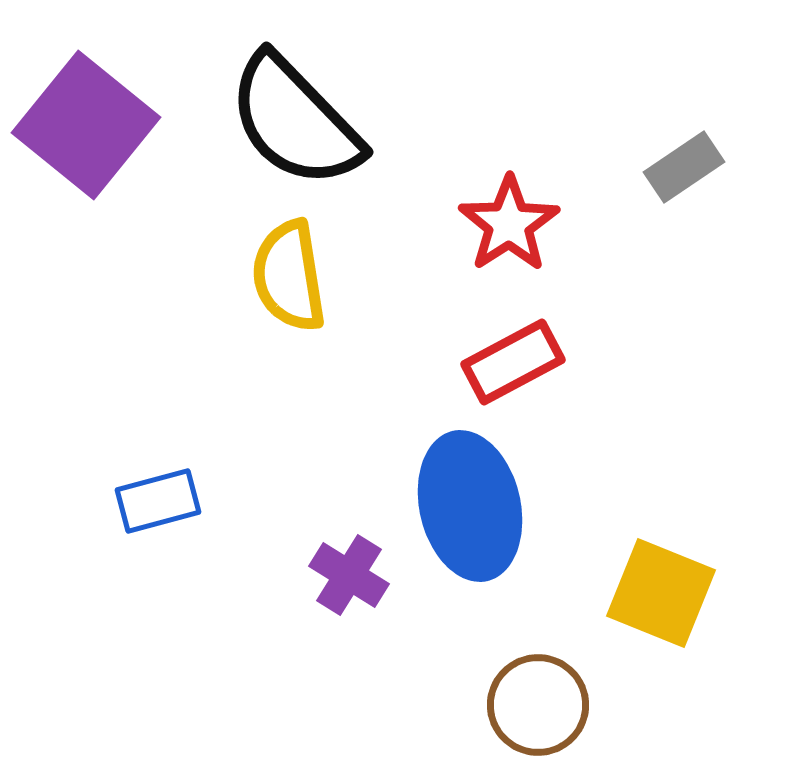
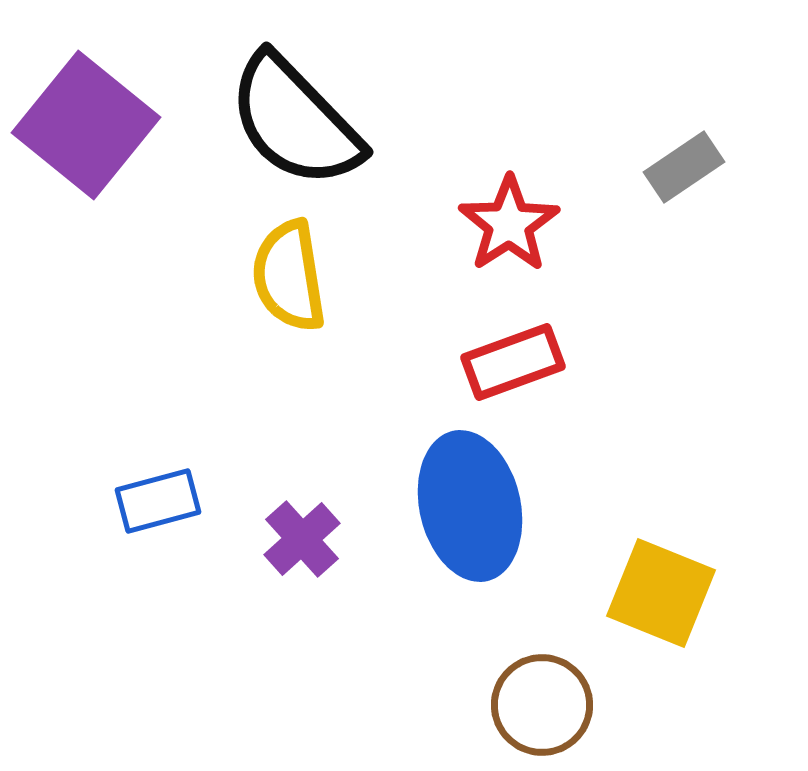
red rectangle: rotated 8 degrees clockwise
purple cross: moved 47 px left, 36 px up; rotated 16 degrees clockwise
brown circle: moved 4 px right
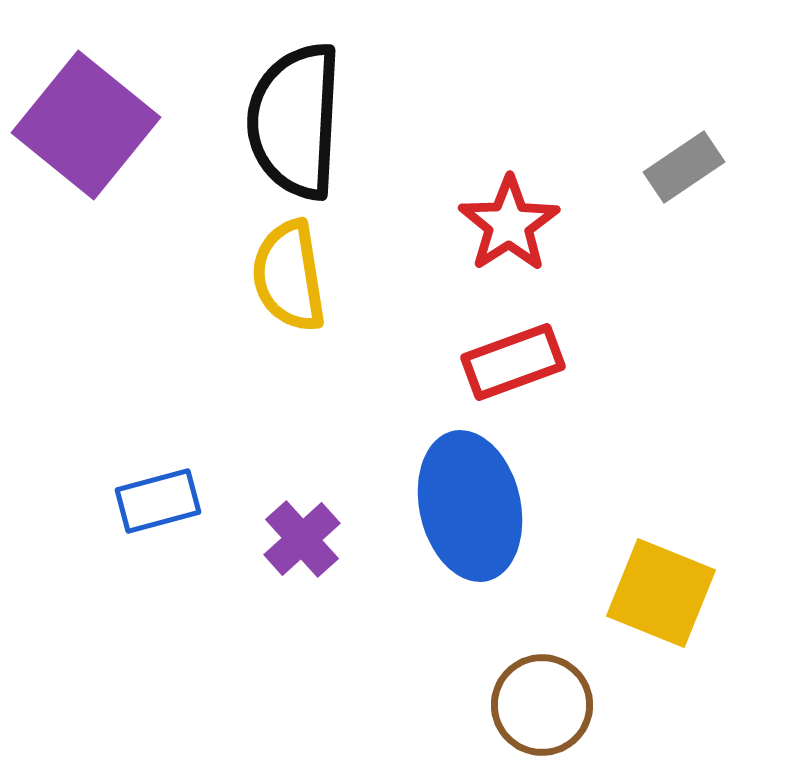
black semicircle: rotated 47 degrees clockwise
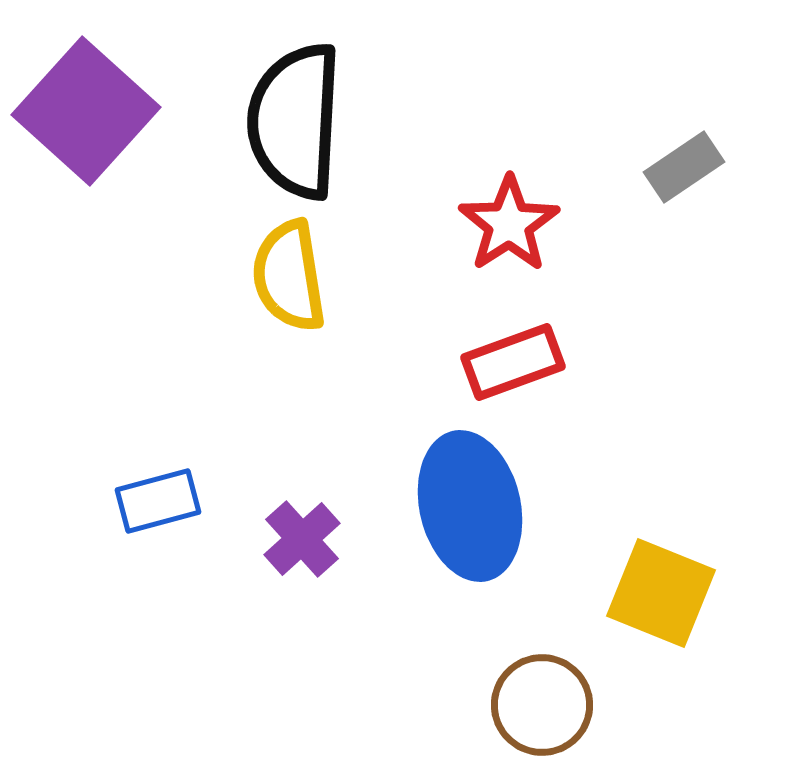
purple square: moved 14 px up; rotated 3 degrees clockwise
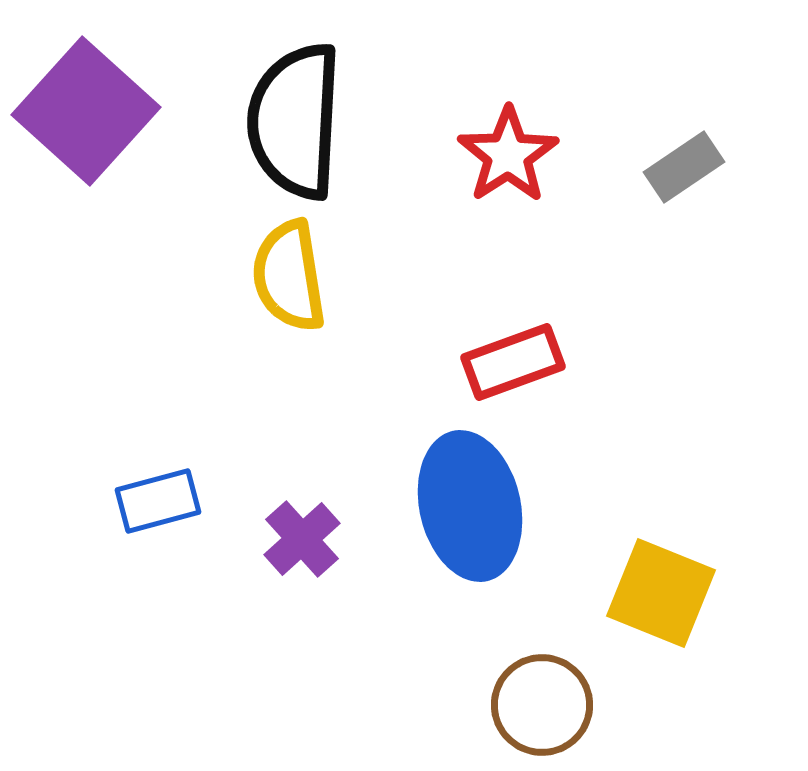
red star: moved 1 px left, 69 px up
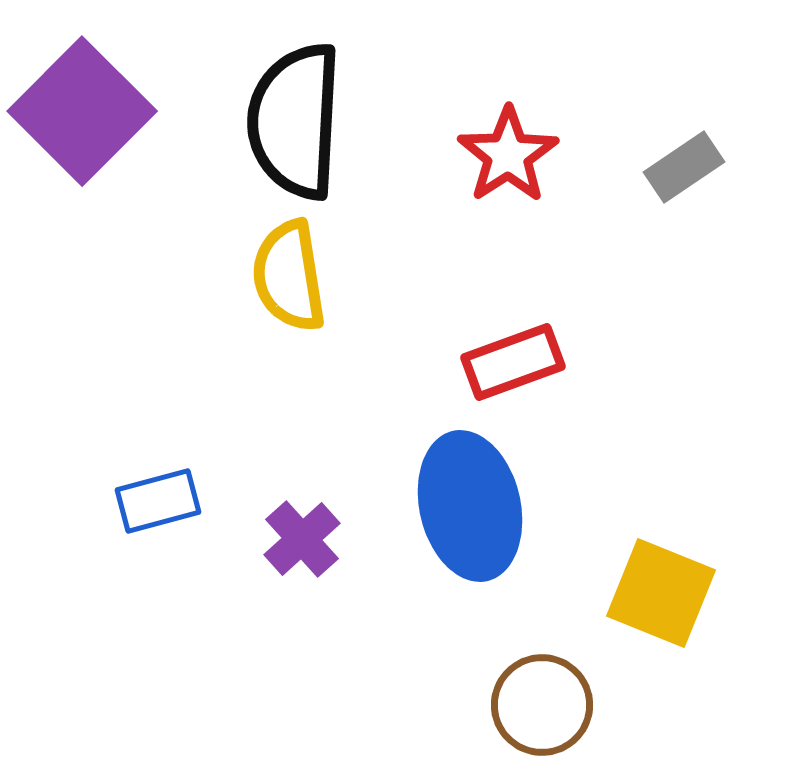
purple square: moved 4 px left; rotated 3 degrees clockwise
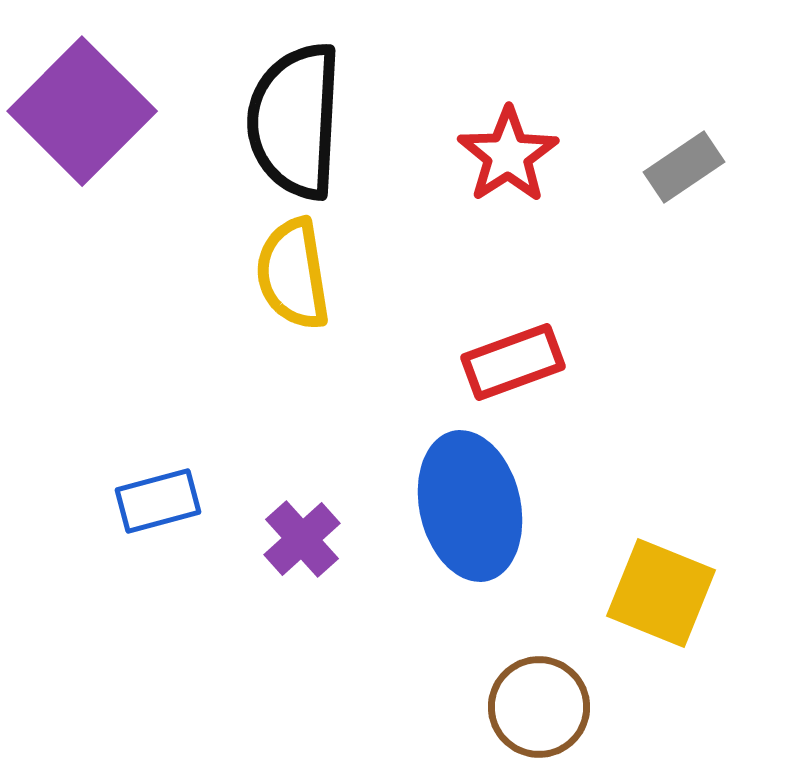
yellow semicircle: moved 4 px right, 2 px up
brown circle: moved 3 px left, 2 px down
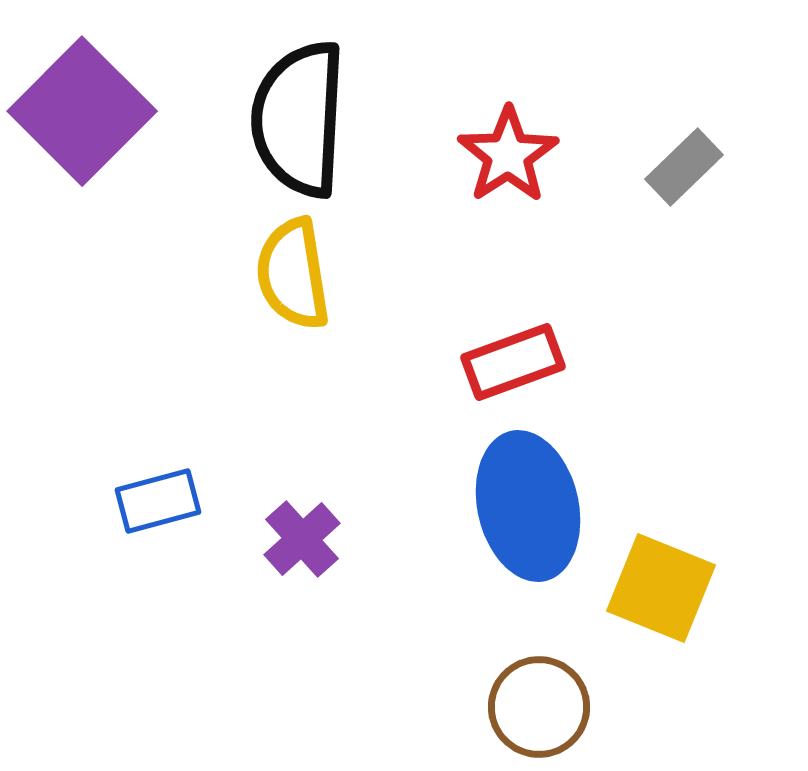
black semicircle: moved 4 px right, 2 px up
gray rectangle: rotated 10 degrees counterclockwise
blue ellipse: moved 58 px right
yellow square: moved 5 px up
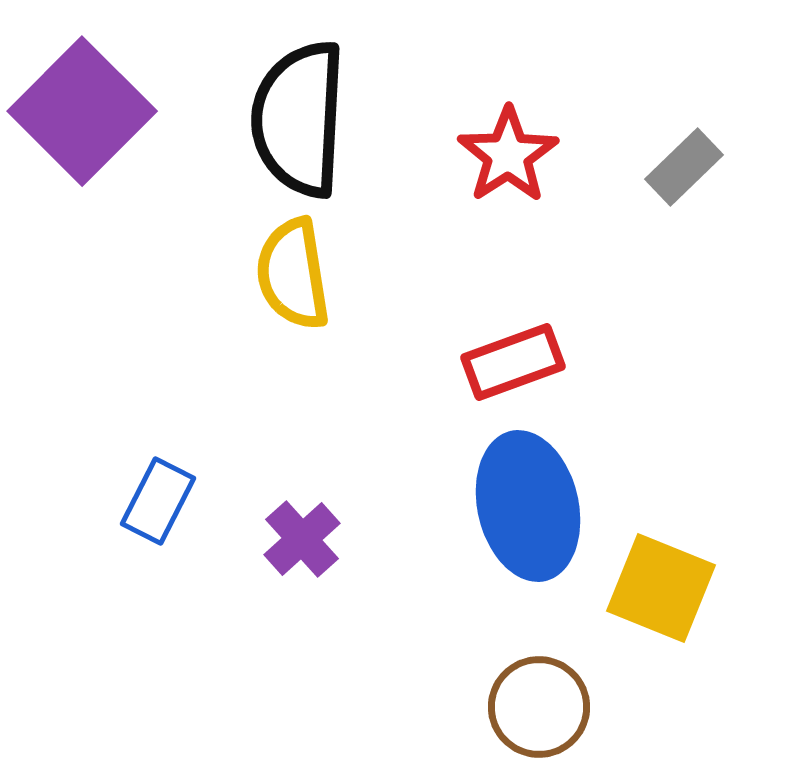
blue rectangle: rotated 48 degrees counterclockwise
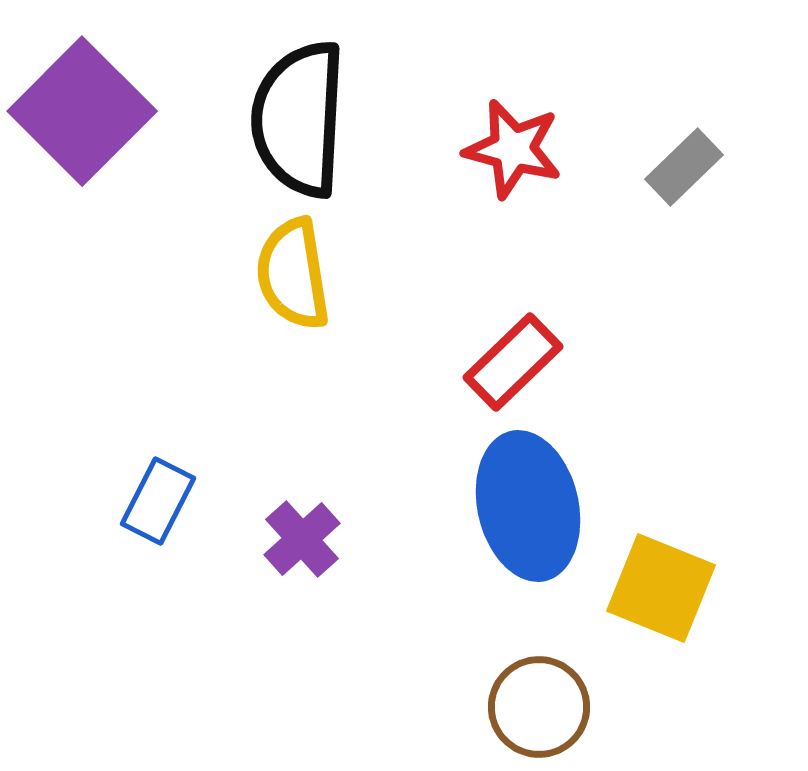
red star: moved 5 px right, 6 px up; rotated 24 degrees counterclockwise
red rectangle: rotated 24 degrees counterclockwise
